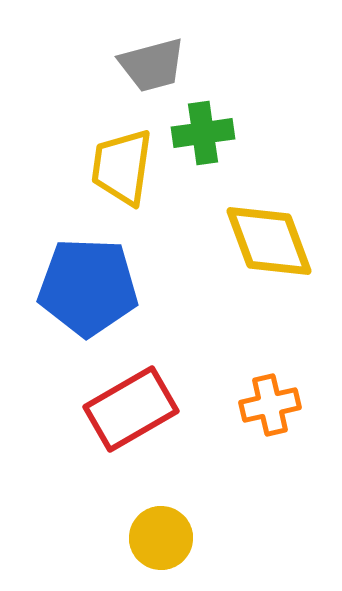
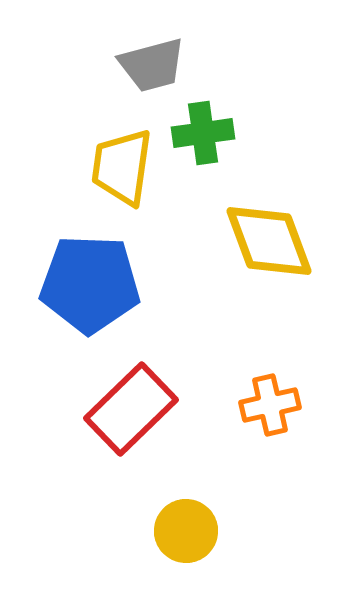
blue pentagon: moved 2 px right, 3 px up
red rectangle: rotated 14 degrees counterclockwise
yellow circle: moved 25 px right, 7 px up
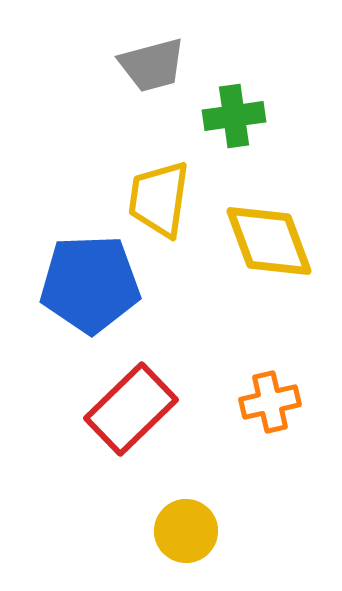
green cross: moved 31 px right, 17 px up
yellow trapezoid: moved 37 px right, 32 px down
blue pentagon: rotated 4 degrees counterclockwise
orange cross: moved 3 px up
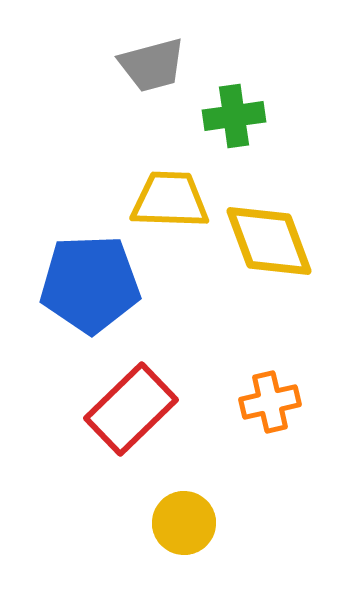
yellow trapezoid: moved 11 px right, 1 px down; rotated 84 degrees clockwise
yellow circle: moved 2 px left, 8 px up
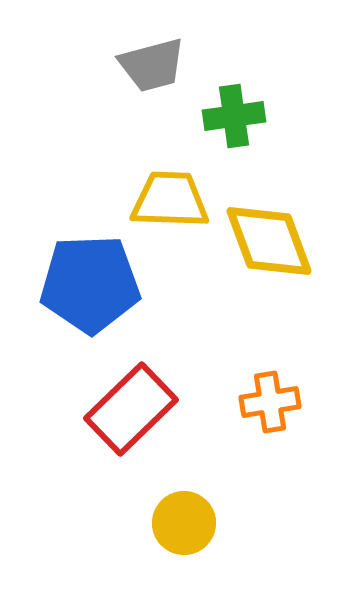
orange cross: rotated 4 degrees clockwise
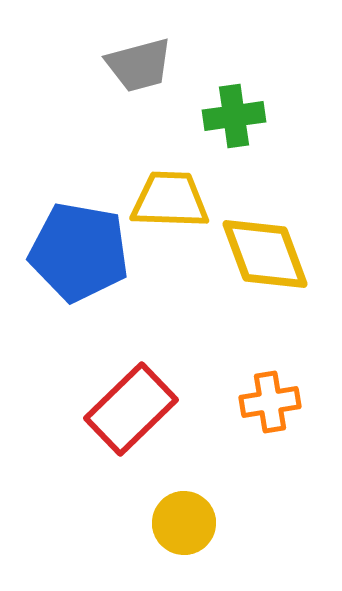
gray trapezoid: moved 13 px left
yellow diamond: moved 4 px left, 13 px down
blue pentagon: moved 11 px left, 32 px up; rotated 12 degrees clockwise
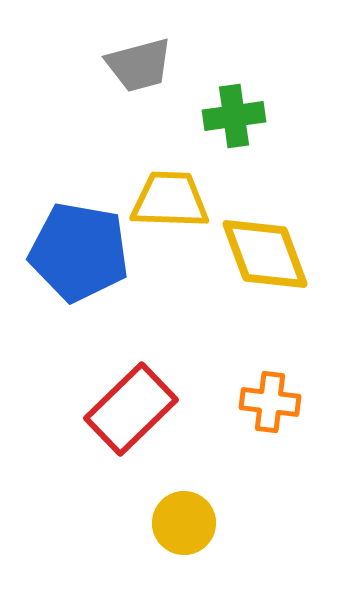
orange cross: rotated 16 degrees clockwise
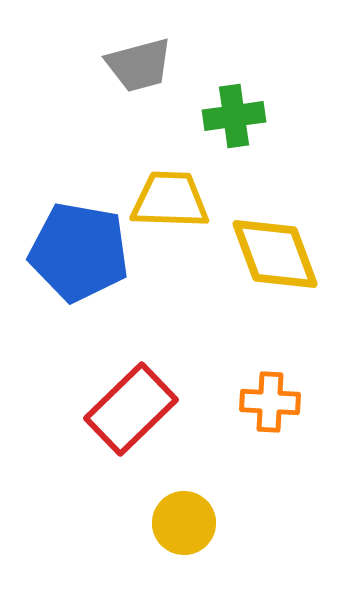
yellow diamond: moved 10 px right
orange cross: rotated 4 degrees counterclockwise
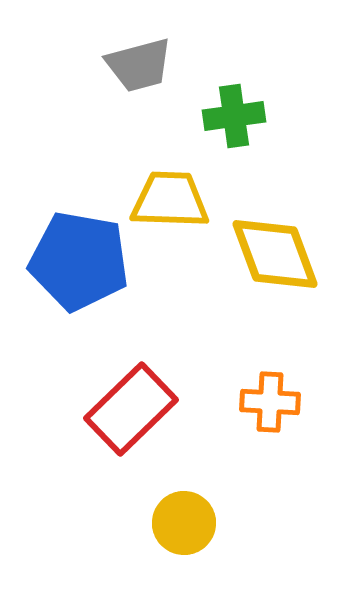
blue pentagon: moved 9 px down
